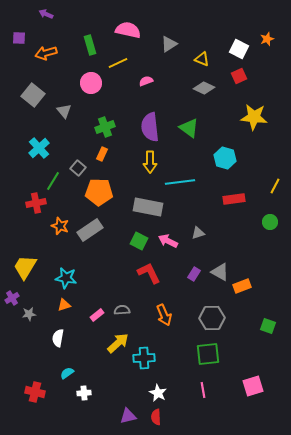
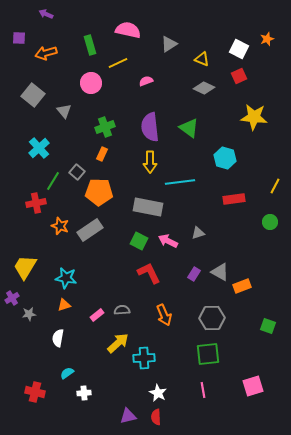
gray square at (78, 168): moved 1 px left, 4 px down
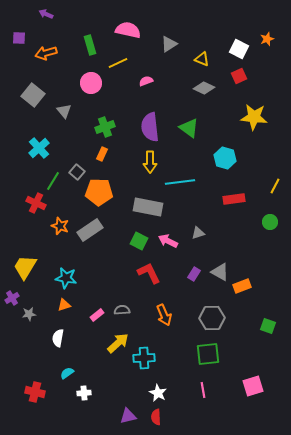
red cross at (36, 203): rotated 36 degrees clockwise
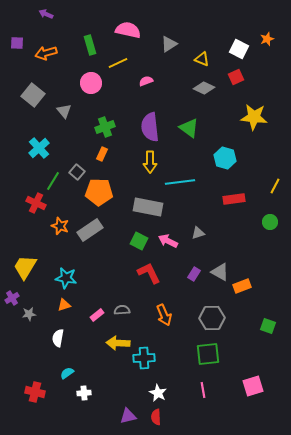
purple square at (19, 38): moved 2 px left, 5 px down
red square at (239, 76): moved 3 px left, 1 px down
yellow arrow at (118, 343): rotated 135 degrees counterclockwise
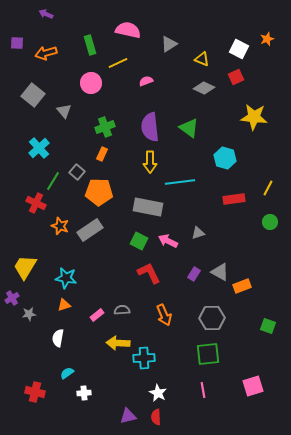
yellow line at (275, 186): moved 7 px left, 2 px down
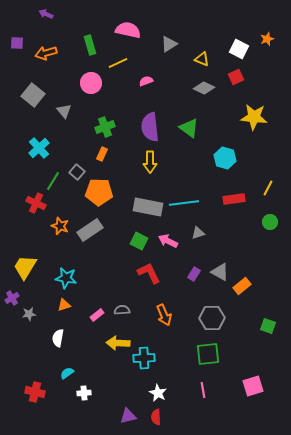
cyan line at (180, 182): moved 4 px right, 21 px down
orange rectangle at (242, 286): rotated 18 degrees counterclockwise
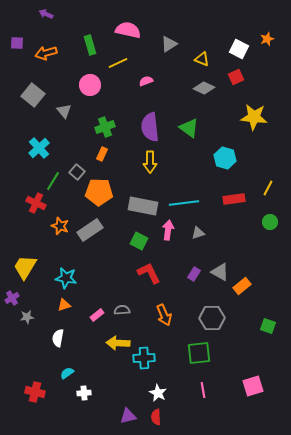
pink circle at (91, 83): moved 1 px left, 2 px down
gray rectangle at (148, 207): moved 5 px left, 1 px up
pink arrow at (168, 241): moved 11 px up; rotated 72 degrees clockwise
gray star at (29, 314): moved 2 px left, 3 px down
green square at (208, 354): moved 9 px left, 1 px up
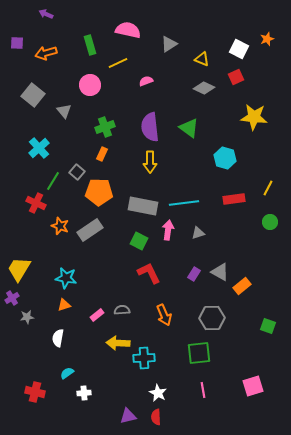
yellow trapezoid at (25, 267): moved 6 px left, 2 px down
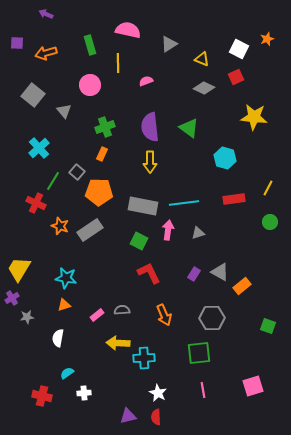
yellow line at (118, 63): rotated 66 degrees counterclockwise
red cross at (35, 392): moved 7 px right, 4 px down
